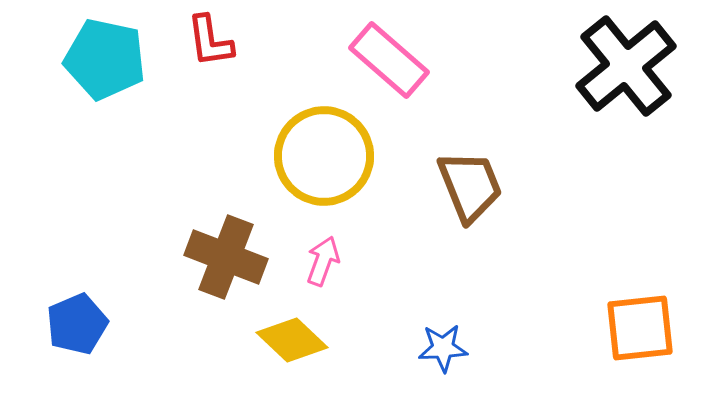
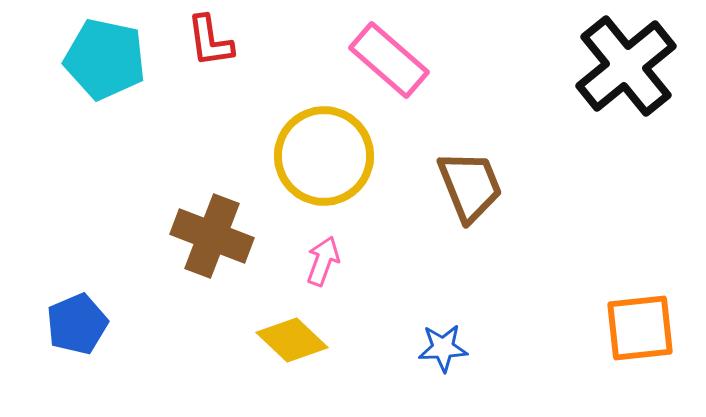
brown cross: moved 14 px left, 21 px up
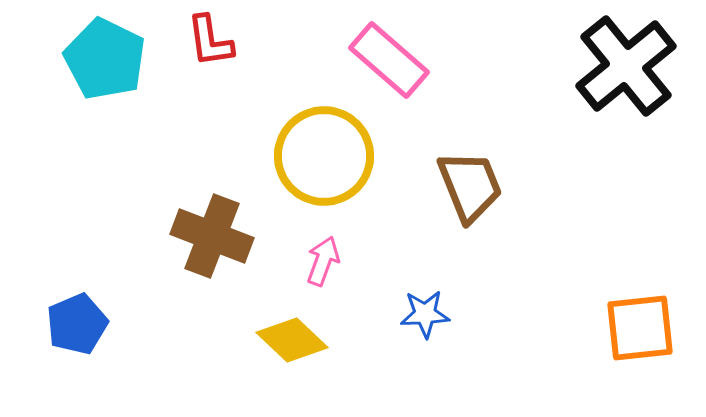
cyan pentagon: rotated 14 degrees clockwise
blue star: moved 18 px left, 34 px up
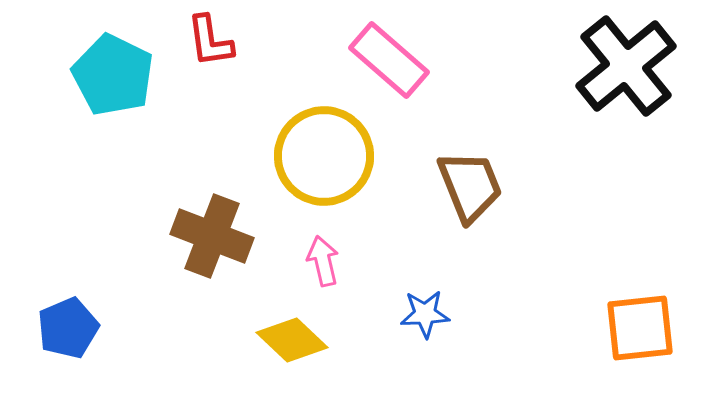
cyan pentagon: moved 8 px right, 16 px down
pink arrow: rotated 33 degrees counterclockwise
blue pentagon: moved 9 px left, 4 px down
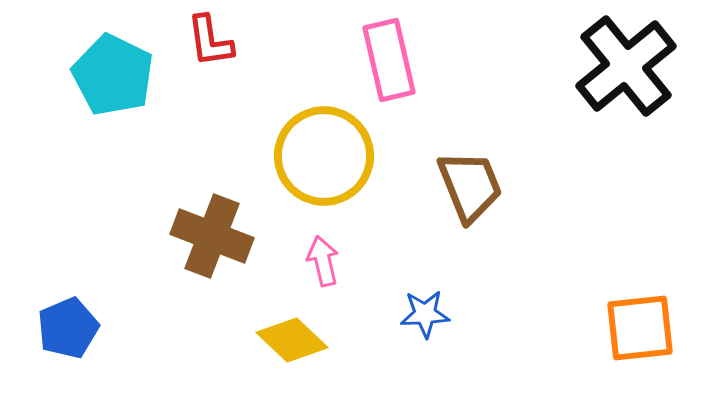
pink rectangle: rotated 36 degrees clockwise
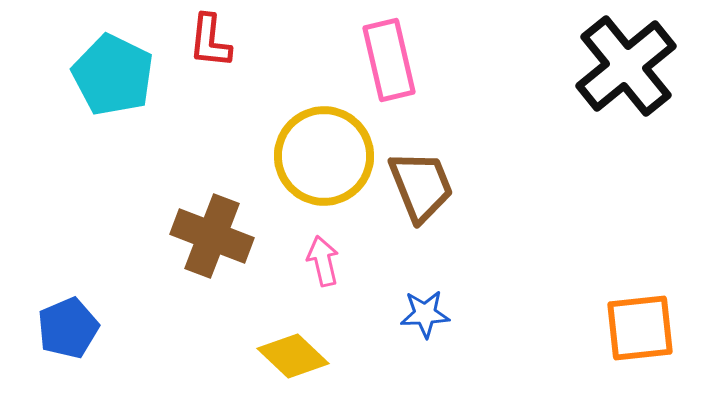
red L-shape: rotated 14 degrees clockwise
brown trapezoid: moved 49 px left
yellow diamond: moved 1 px right, 16 px down
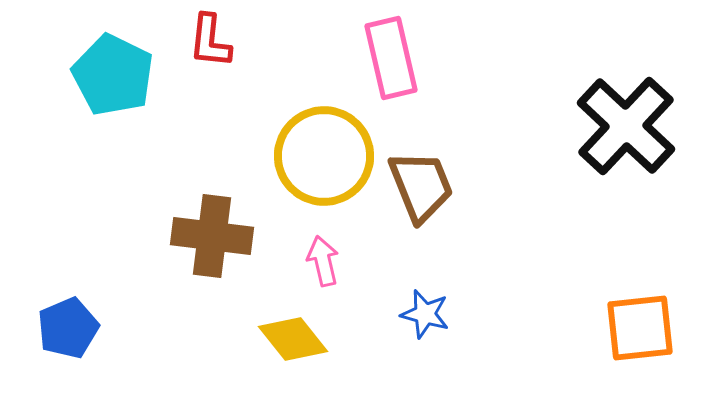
pink rectangle: moved 2 px right, 2 px up
black cross: moved 60 px down; rotated 8 degrees counterclockwise
brown cross: rotated 14 degrees counterclockwise
blue star: rotated 18 degrees clockwise
yellow diamond: moved 17 px up; rotated 8 degrees clockwise
